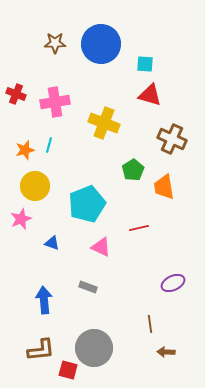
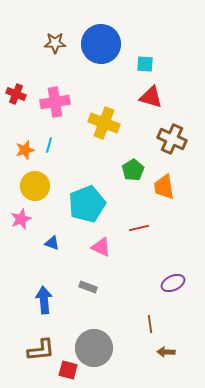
red triangle: moved 1 px right, 2 px down
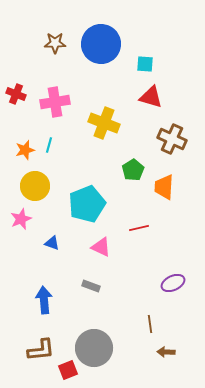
orange trapezoid: rotated 12 degrees clockwise
gray rectangle: moved 3 px right, 1 px up
red square: rotated 36 degrees counterclockwise
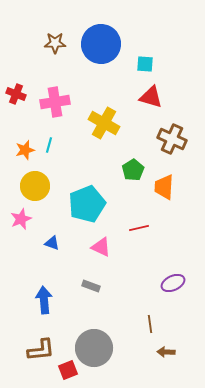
yellow cross: rotated 8 degrees clockwise
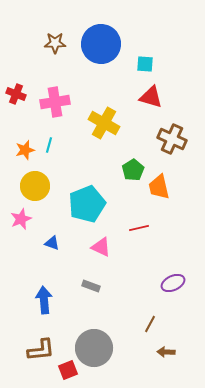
orange trapezoid: moved 5 px left; rotated 16 degrees counterclockwise
brown line: rotated 36 degrees clockwise
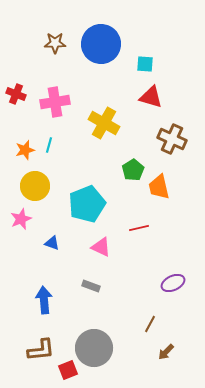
brown arrow: rotated 48 degrees counterclockwise
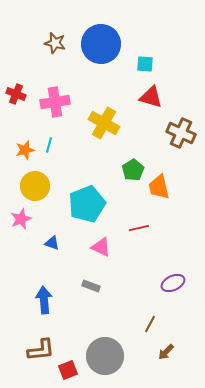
brown star: rotated 15 degrees clockwise
brown cross: moved 9 px right, 6 px up
gray circle: moved 11 px right, 8 px down
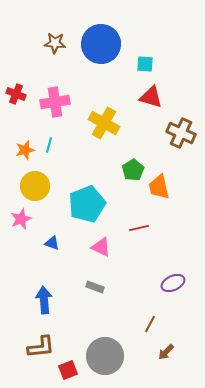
brown star: rotated 10 degrees counterclockwise
gray rectangle: moved 4 px right, 1 px down
brown L-shape: moved 3 px up
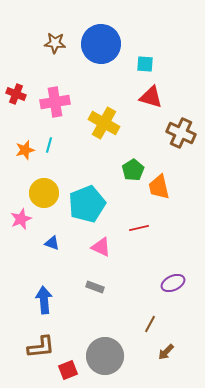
yellow circle: moved 9 px right, 7 px down
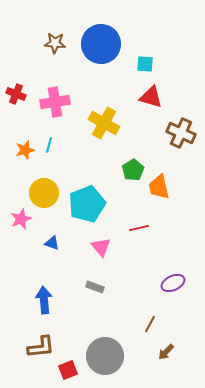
pink triangle: rotated 25 degrees clockwise
